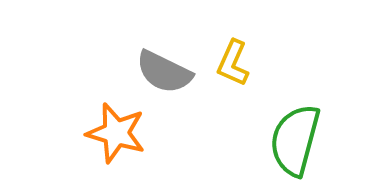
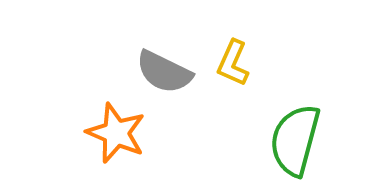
orange star: rotated 6 degrees clockwise
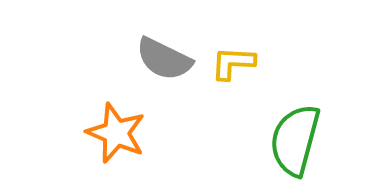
yellow L-shape: rotated 69 degrees clockwise
gray semicircle: moved 13 px up
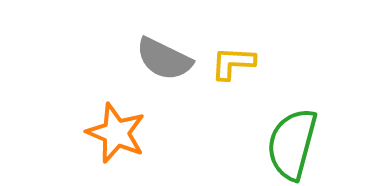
green semicircle: moved 3 px left, 4 px down
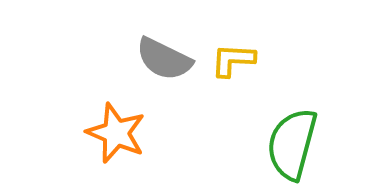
yellow L-shape: moved 3 px up
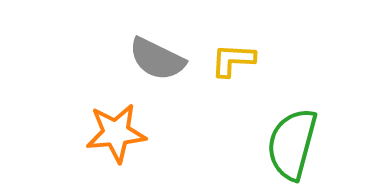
gray semicircle: moved 7 px left
orange star: rotated 28 degrees counterclockwise
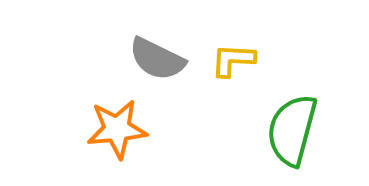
orange star: moved 1 px right, 4 px up
green semicircle: moved 14 px up
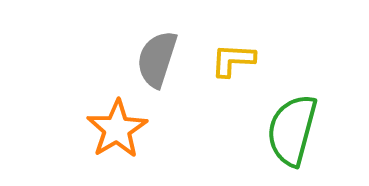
gray semicircle: rotated 82 degrees clockwise
orange star: rotated 26 degrees counterclockwise
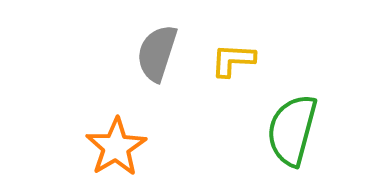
gray semicircle: moved 6 px up
orange star: moved 1 px left, 18 px down
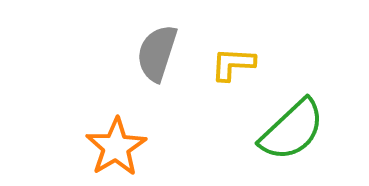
yellow L-shape: moved 4 px down
green semicircle: rotated 148 degrees counterclockwise
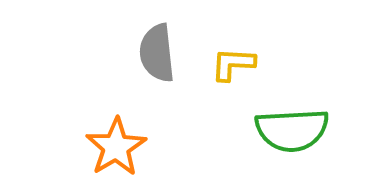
gray semicircle: rotated 24 degrees counterclockwise
green semicircle: rotated 40 degrees clockwise
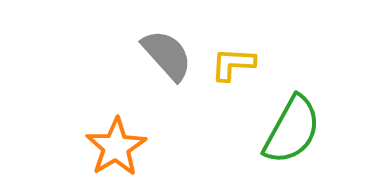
gray semicircle: moved 10 px right, 2 px down; rotated 144 degrees clockwise
green semicircle: rotated 58 degrees counterclockwise
